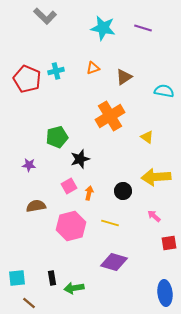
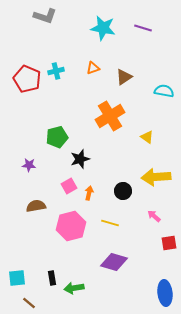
gray L-shape: rotated 25 degrees counterclockwise
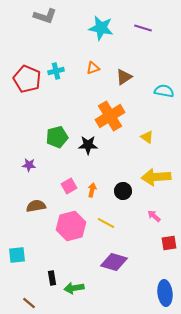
cyan star: moved 2 px left
black star: moved 8 px right, 14 px up; rotated 18 degrees clockwise
orange arrow: moved 3 px right, 3 px up
yellow line: moved 4 px left; rotated 12 degrees clockwise
cyan square: moved 23 px up
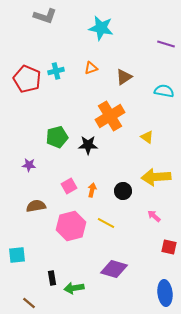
purple line: moved 23 px right, 16 px down
orange triangle: moved 2 px left
red square: moved 4 px down; rotated 21 degrees clockwise
purple diamond: moved 7 px down
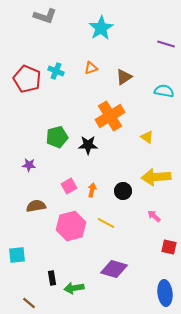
cyan star: rotated 30 degrees clockwise
cyan cross: rotated 35 degrees clockwise
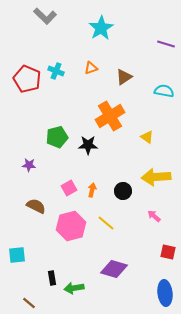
gray L-shape: rotated 25 degrees clockwise
pink square: moved 2 px down
brown semicircle: rotated 36 degrees clockwise
yellow line: rotated 12 degrees clockwise
red square: moved 1 px left, 5 px down
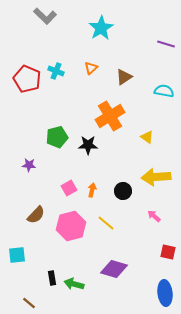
orange triangle: rotated 24 degrees counterclockwise
brown semicircle: moved 9 px down; rotated 108 degrees clockwise
green arrow: moved 4 px up; rotated 24 degrees clockwise
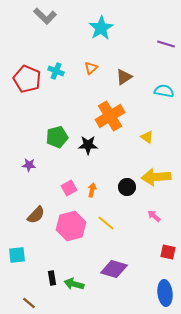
black circle: moved 4 px right, 4 px up
